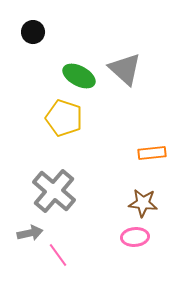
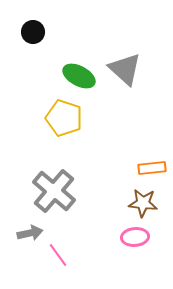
orange rectangle: moved 15 px down
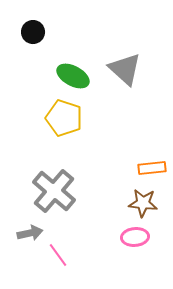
green ellipse: moved 6 px left
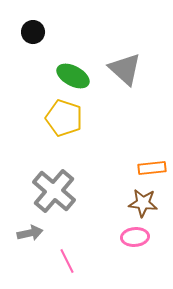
pink line: moved 9 px right, 6 px down; rotated 10 degrees clockwise
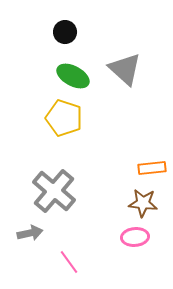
black circle: moved 32 px right
pink line: moved 2 px right, 1 px down; rotated 10 degrees counterclockwise
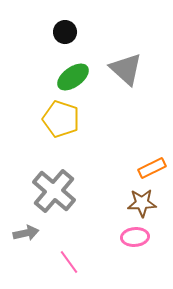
gray triangle: moved 1 px right
green ellipse: moved 1 px down; rotated 64 degrees counterclockwise
yellow pentagon: moved 3 px left, 1 px down
orange rectangle: rotated 20 degrees counterclockwise
brown star: moved 1 px left; rotated 8 degrees counterclockwise
gray arrow: moved 4 px left
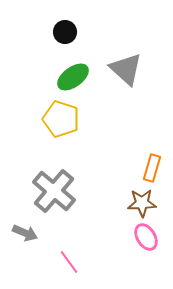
orange rectangle: rotated 48 degrees counterclockwise
gray arrow: moved 1 px left; rotated 35 degrees clockwise
pink ellipse: moved 11 px right; rotated 64 degrees clockwise
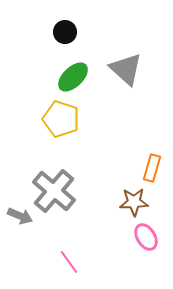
green ellipse: rotated 8 degrees counterclockwise
brown star: moved 8 px left, 1 px up
gray arrow: moved 5 px left, 17 px up
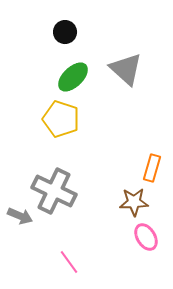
gray cross: rotated 15 degrees counterclockwise
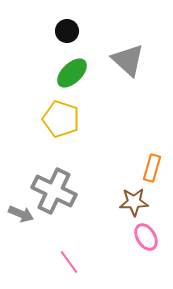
black circle: moved 2 px right, 1 px up
gray triangle: moved 2 px right, 9 px up
green ellipse: moved 1 px left, 4 px up
gray arrow: moved 1 px right, 2 px up
